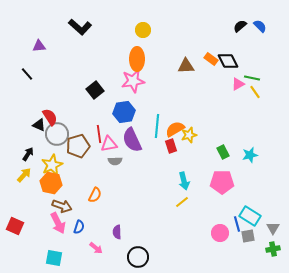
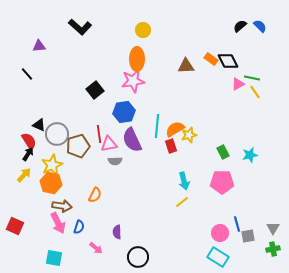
red semicircle at (50, 117): moved 21 px left, 24 px down
brown arrow at (62, 206): rotated 12 degrees counterclockwise
cyan rectangle at (250, 216): moved 32 px left, 41 px down
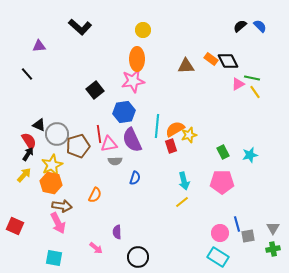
blue semicircle at (79, 227): moved 56 px right, 49 px up
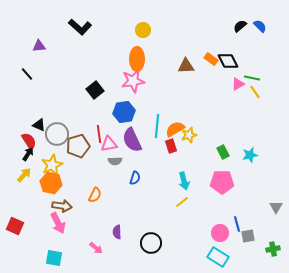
gray triangle at (273, 228): moved 3 px right, 21 px up
black circle at (138, 257): moved 13 px right, 14 px up
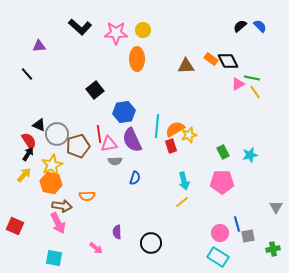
pink star at (133, 81): moved 17 px left, 48 px up; rotated 10 degrees clockwise
orange semicircle at (95, 195): moved 8 px left, 1 px down; rotated 63 degrees clockwise
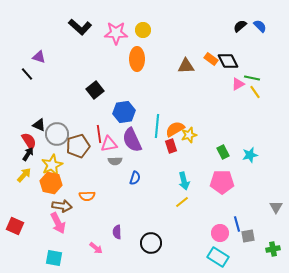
purple triangle at (39, 46): moved 11 px down; rotated 24 degrees clockwise
